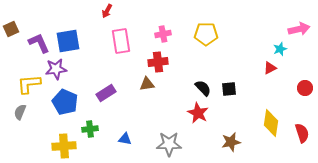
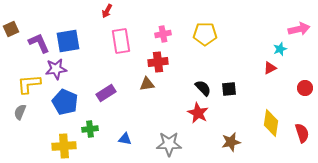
yellow pentagon: moved 1 px left
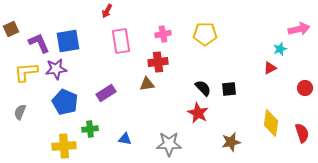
yellow L-shape: moved 3 px left, 12 px up
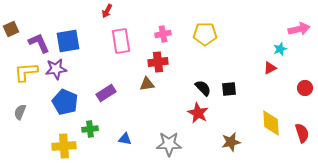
yellow diamond: rotated 12 degrees counterclockwise
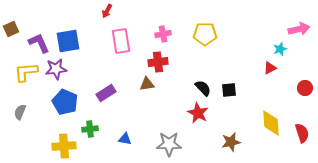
black square: moved 1 px down
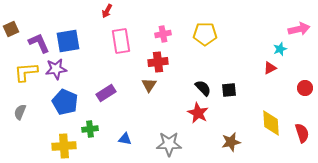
brown triangle: moved 2 px right, 1 px down; rotated 49 degrees counterclockwise
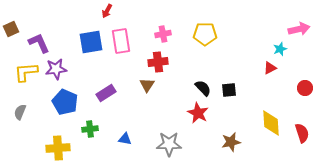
blue square: moved 23 px right, 1 px down
brown triangle: moved 2 px left
yellow cross: moved 6 px left, 2 px down
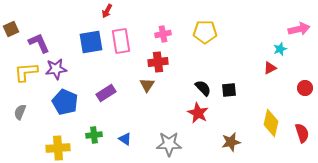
yellow pentagon: moved 2 px up
yellow diamond: rotated 16 degrees clockwise
green cross: moved 4 px right, 6 px down
blue triangle: rotated 24 degrees clockwise
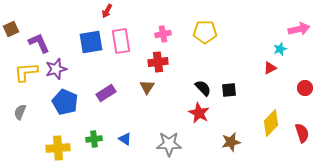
purple star: rotated 10 degrees counterclockwise
brown triangle: moved 2 px down
red star: moved 1 px right
yellow diamond: rotated 32 degrees clockwise
green cross: moved 4 px down
